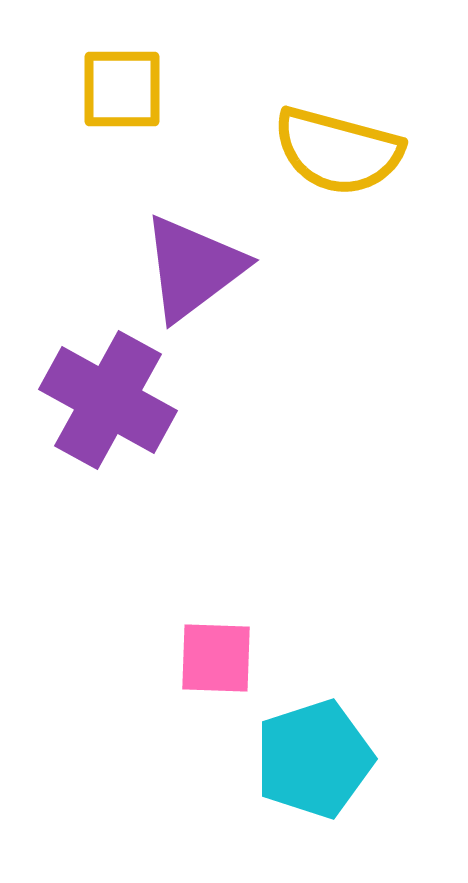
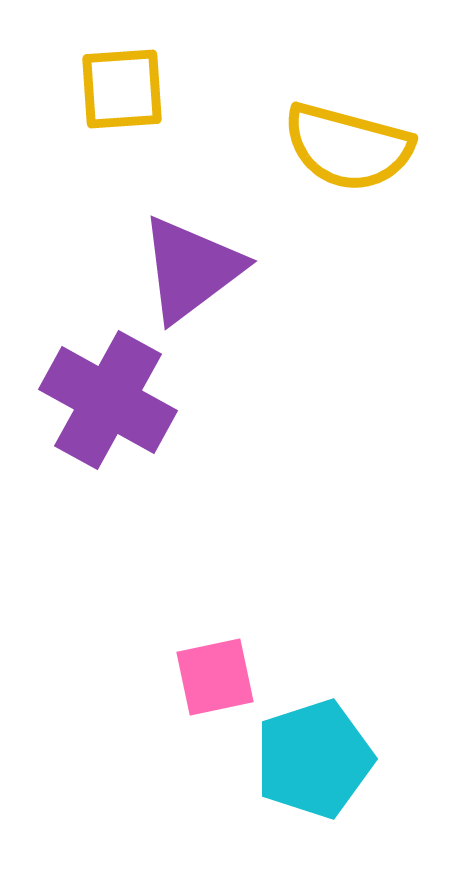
yellow square: rotated 4 degrees counterclockwise
yellow semicircle: moved 10 px right, 4 px up
purple triangle: moved 2 px left, 1 px down
pink square: moved 1 px left, 19 px down; rotated 14 degrees counterclockwise
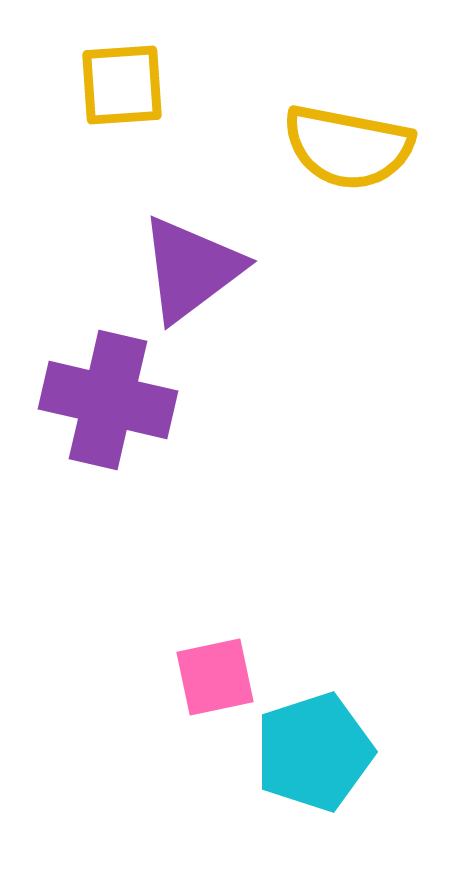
yellow square: moved 4 px up
yellow semicircle: rotated 4 degrees counterclockwise
purple cross: rotated 16 degrees counterclockwise
cyan pentagon: moved 7 px up
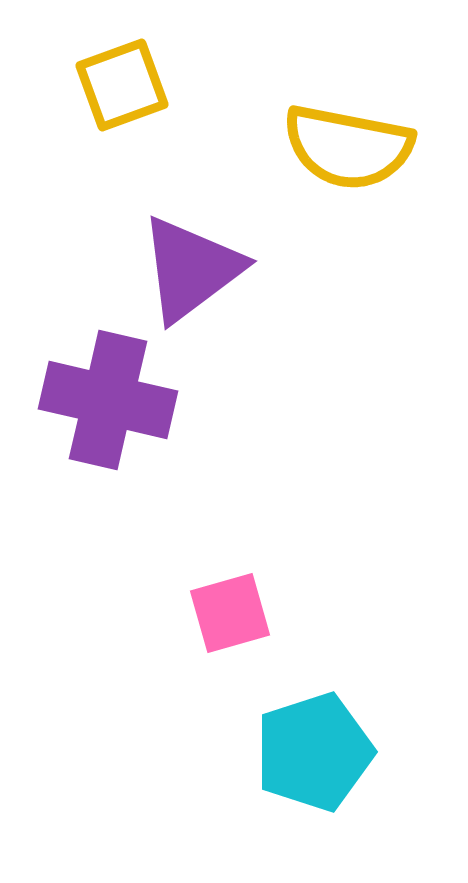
yellow square: rotated 16 degrees counterclockwise
pink square: moved 15 px right, 64 px up; rotated 4 degrees counterclockwise
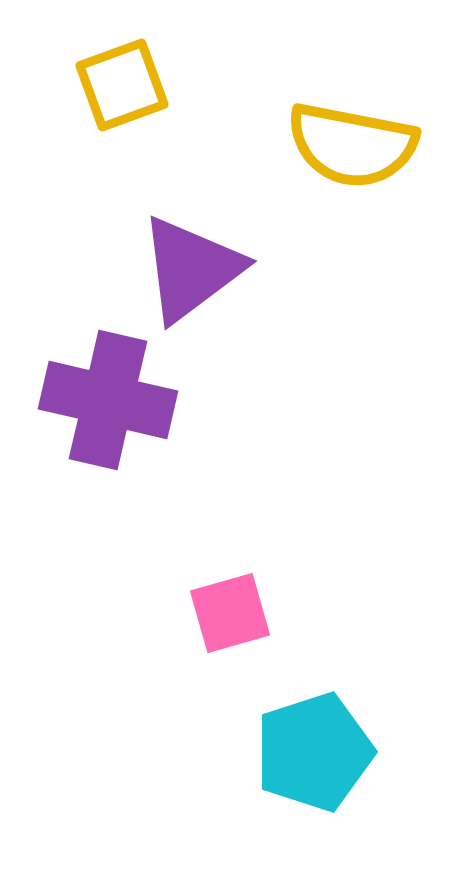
yellow semicircle: moved 4 px right, 2 px up
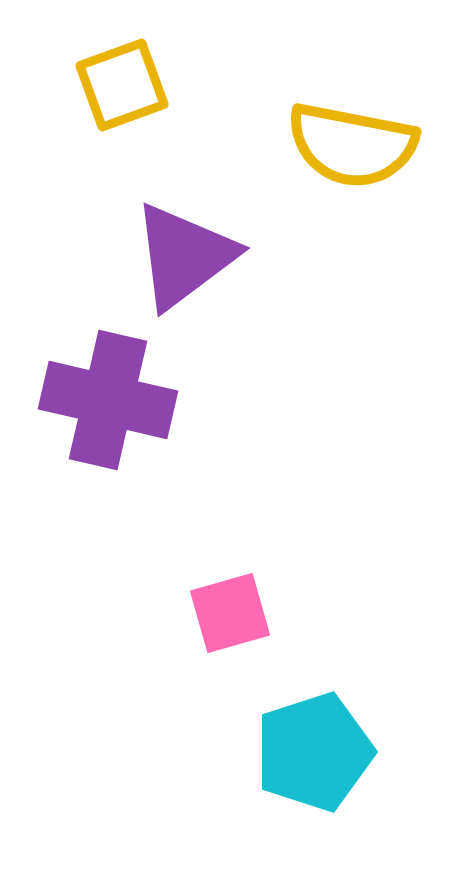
purple triangle: moved 7 px left, 13 px up
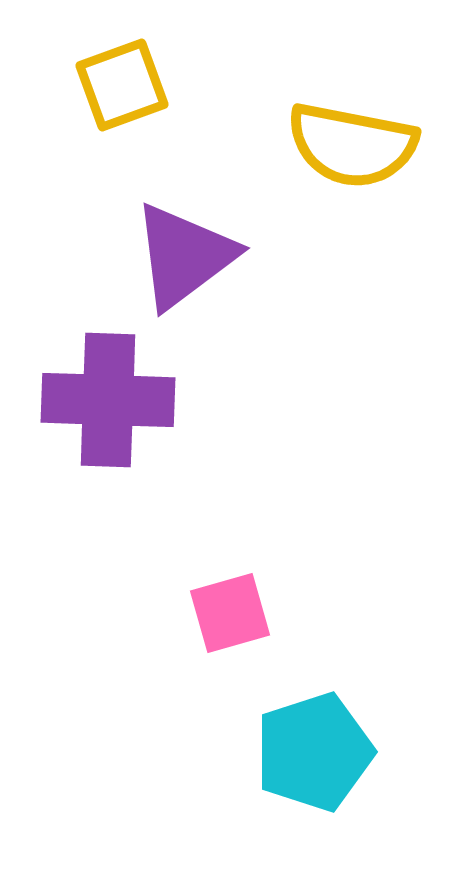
purple cross: rotated 11 degrees counterclockwise
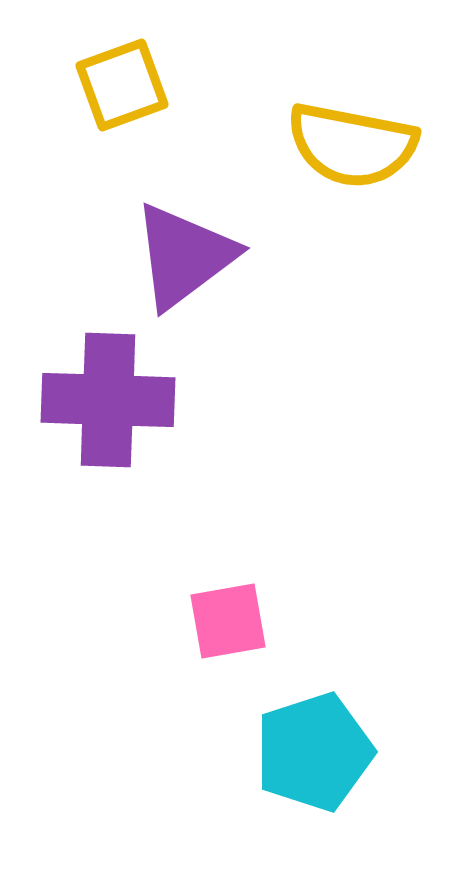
pink square: moved 2 px left, 8 px down; rotated 6 degrees clockwise
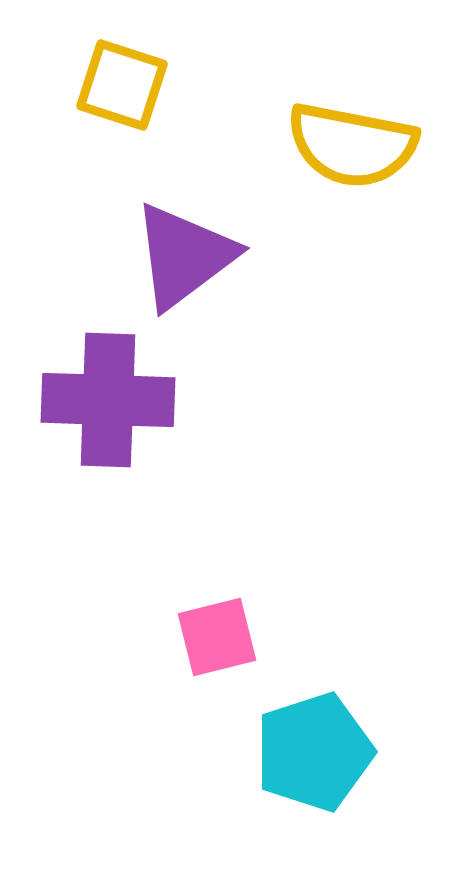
yellow square: rotated 38 degrees clockwise
pink square: moved 11 px left, 16 px down; rotated 4 degrees counterclockwise
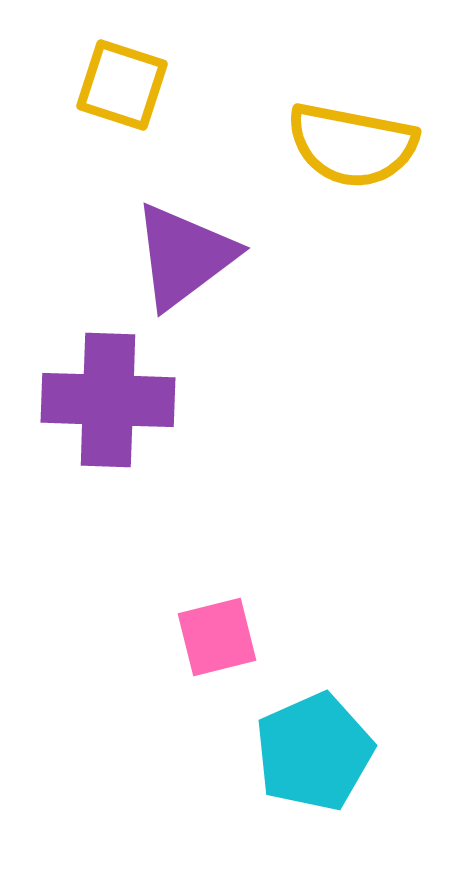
cyan pentagon: rotated 6 degrees counterclockwise
